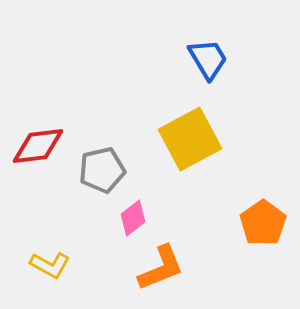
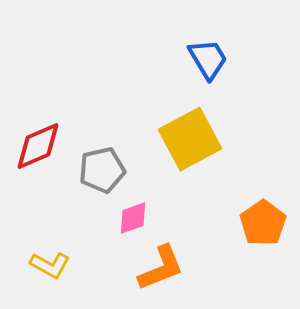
red diamond: rotated 16 degrees counterclockwise
pink diamond: rotated 18 degrees clockwise
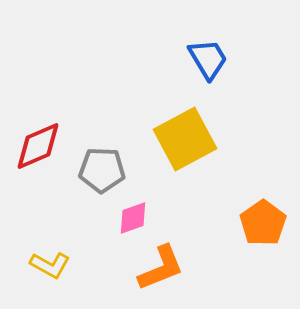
yellow square: moved 5 px left
gray pentagon: rotated 15 degrees clockwise
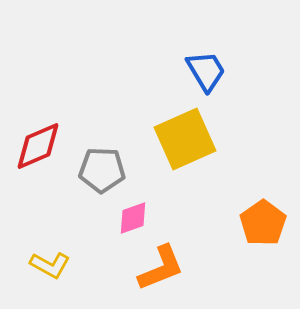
blue trapezoid: moved 2 px left, 12 px down
yellow square: rotated 4 degrees clockwise
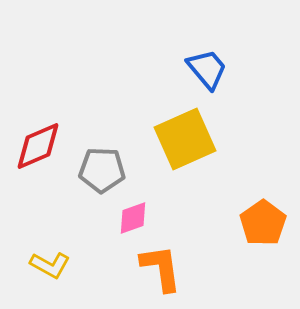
blue trapezoid: moved 1 px right, 2 px up; rotated 9 degrees counterclockwise
orange L-shape: rotated 76 degrees counterclockwise
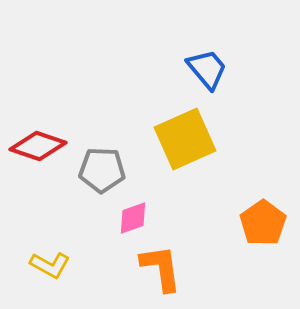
red diamond: rotated 42 degrees clockwise
